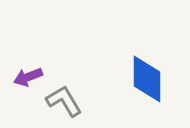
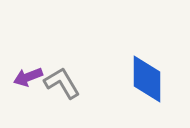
gray L-shape: moved 2 px left, 18 px up
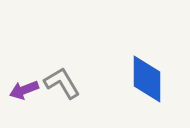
purple arrow: moved 4 px left, 13 px down
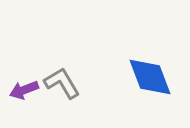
blue diamond: moved 3 px right, 2 px up; rotated 21 degrees counterclockwise
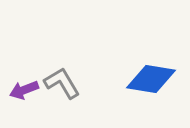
blue diamond: moved 1 px right, 2 px down; rotated 60 degrees counterclockwise
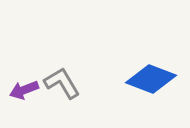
blue diamond: rotated 12 degrees clockwise
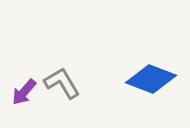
purple arrow: moved 2 px down; rotated 28 degrees counterclockwise
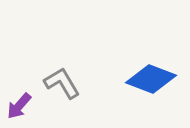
purple arrow: moved 5 px left, 14 px down
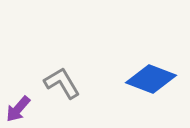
purple arrow: moved 1 px left, 3 px down
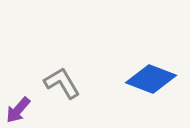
purple arrow: moved 1 px down
